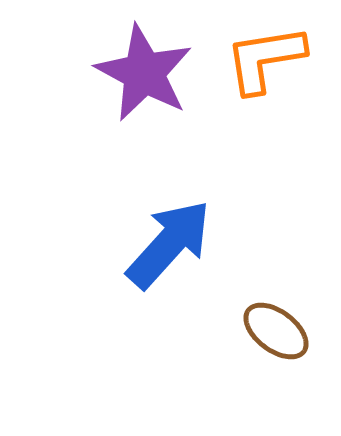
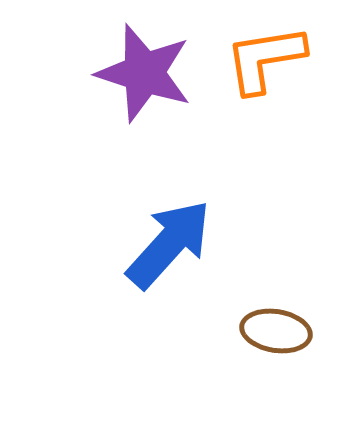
purple star: rotated 10 degrees counterclockwise
brown ellipse: rotated 28 degrees counterclockwise
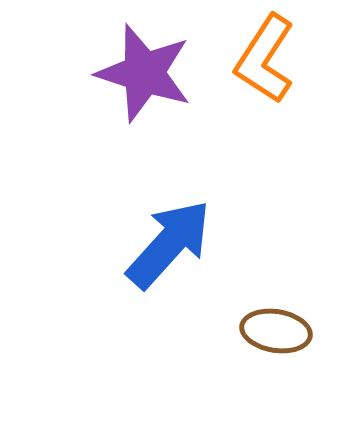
orange L-shape: rotated 48 degrees counterclockwise
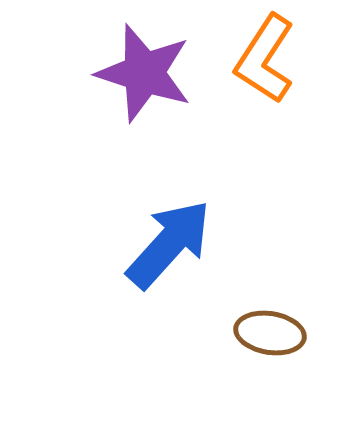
brown ellipse: moved 6 px left, 2 px down
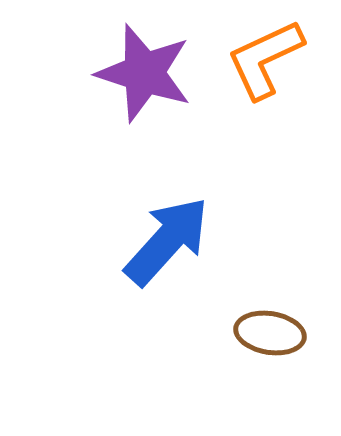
orange L-shape: rotated 32 degrees clockwise
blue arrow: moved 2 px left, 3 px up
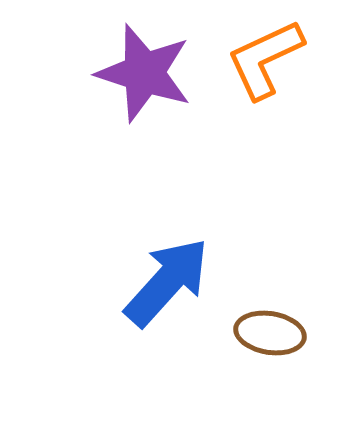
blue arrow: moved 41 px down
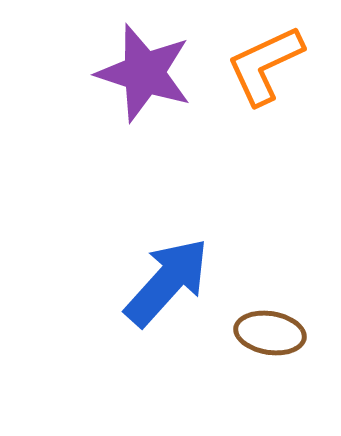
orange L-shape: moved 6 px down
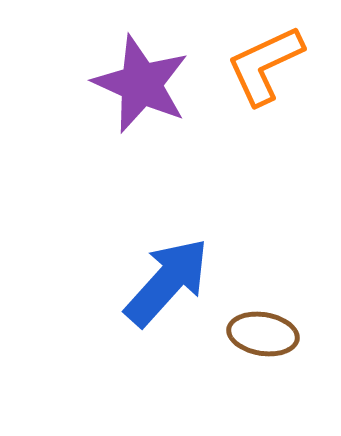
purple star: moved 3 px left, 11 px down; rotated 6 degrees clockwise
brown ellipse: moved 7 px left, 1 px down
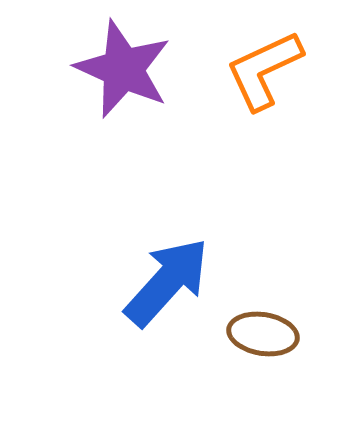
orange L-shape: moved 1 px left, 5 px down
purple star: moved 18 px left, 15 px up
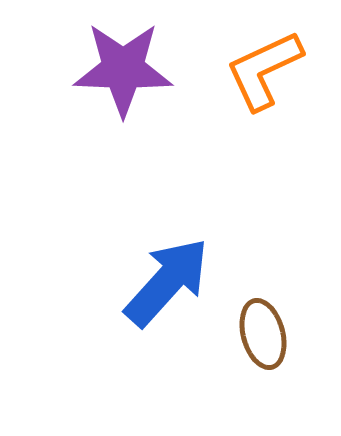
purple star: rotated 22 degrees counterclockwise
brown ellipse: rotated 66 degrees clockwise
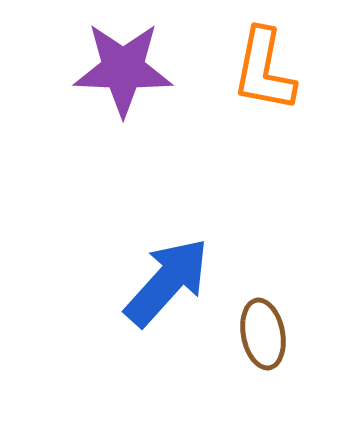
orange L-shape: rotated 54 degrees counterclockwise
brown ellipse: rotated 4 degrees clockwise
